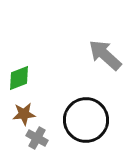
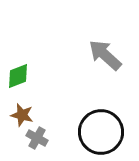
green diamond: moved 1 px left, 2 px up
brown star: moved 2 px left, 1 px down; rotated 20 degrees clockwise
black circle: moved 15 px right, 12 px down
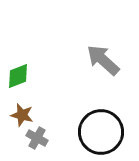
gray arrow: moved 2 px left, 5 px down
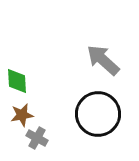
green diamond: moved 1 px left, 5 px down; rotated 72 degrees counterclockwise
brown star: rotated 25 degrees counterclockwise
black circle: moved 3 px left, 18 px up
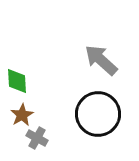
gray arrow: moved 2 px left
brown star: rotated 20 degrees counterclockwise
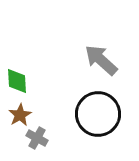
brown star: moved 2 px left
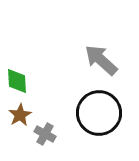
black circle: moved 1 px right, 1 px up
gray cross: moved 8 px right, 4 px up
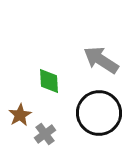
gray arrow: rotated 9 degrees counterclockwise
green diamond: moved 32 px right
gray cross: rotated 25 degrees clockwise
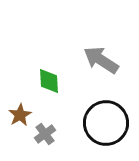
black circle: moved 7 px right, 10 px down
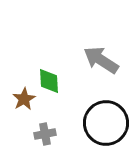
brown star: moved 4 px right, 16 px up
gray cross: rotated 25 degrees clockwise
